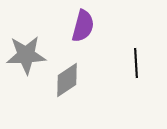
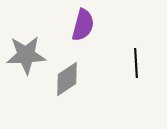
purple semicircle: moved 1 px up
gray diamond: moved 1 px up
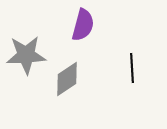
black line: moved 4 px left, 5 px down
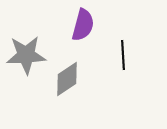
black line: moved 9 px left, 13 px up
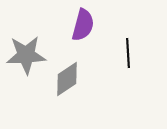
black line: moved 5 px right, 2 px up
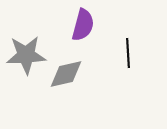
gray diamond: moved 1 px left, 5 px up; rotated 21 degrees clockwise
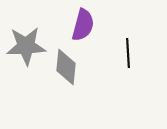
gray star: moved 9 px up
gray diamond: moved 7 px up; rotated 72 degrees counterclockwise
